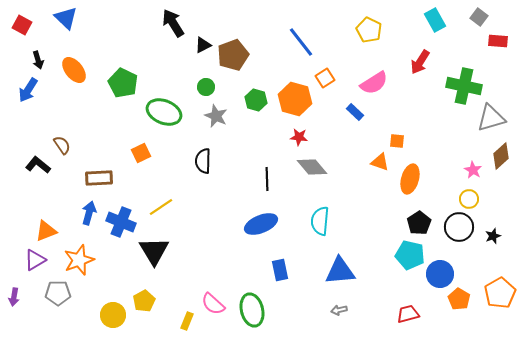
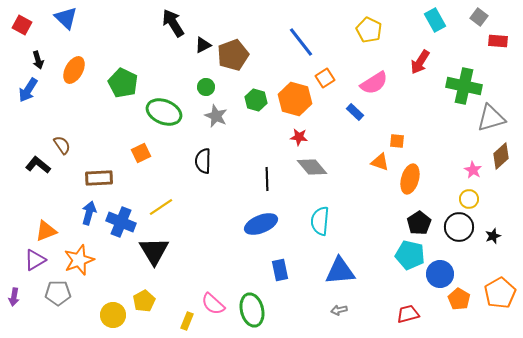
orange ellipse at (74, 70): rotated 68 degrees clockwise
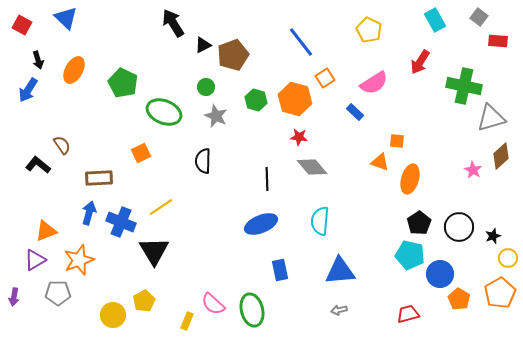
yellow circle at (469, 199): moved 39 px right, 59 px down
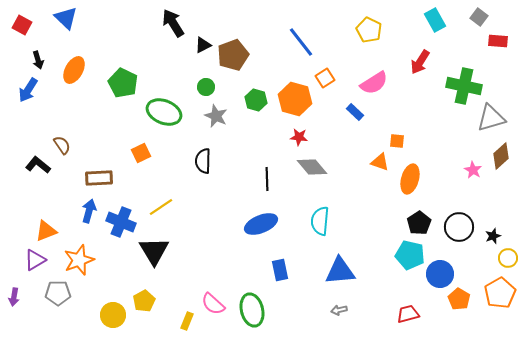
blue arrow at (89, 213): moved 2 px up
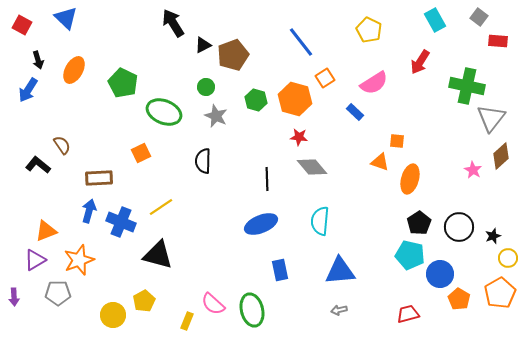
green cross at (464, 86): moved 3 px right
gray triangle at (491, 118): rotated 36 degrees counterclockwise
black triangle at (154, 251): moved 4 px right, 4 px down; rotated 44 degrees counterclockwise
purple arrow at (14, 297): rotated 12 degrees counterclockwise
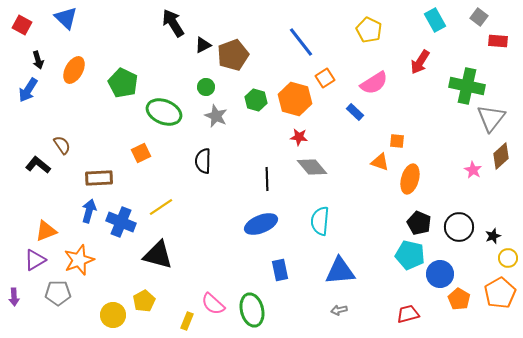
black pentagon at (419, 223): rotated 15 degrees counterclockwise
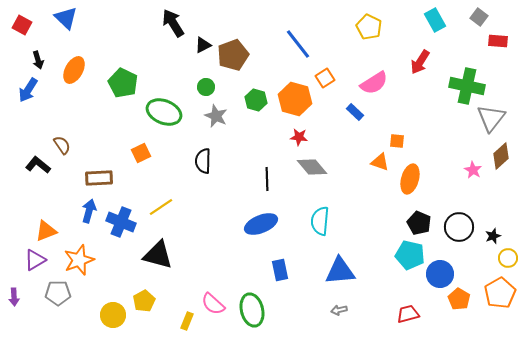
yellow pentagon at (369, 30): moved 3 px up
blue line at (301, 42): moved 3 px left, 2 px down
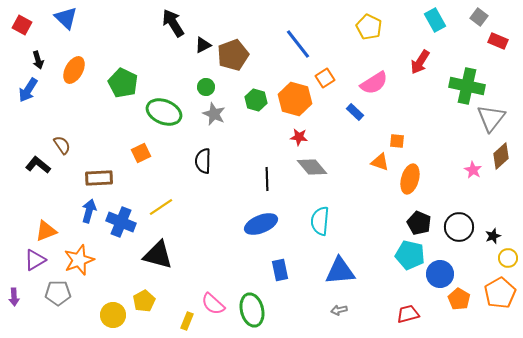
red rectangle at (498, 41): rotated 18 degrees clockwise
gray star at (216, 116): moved 2 px left, 2 px up
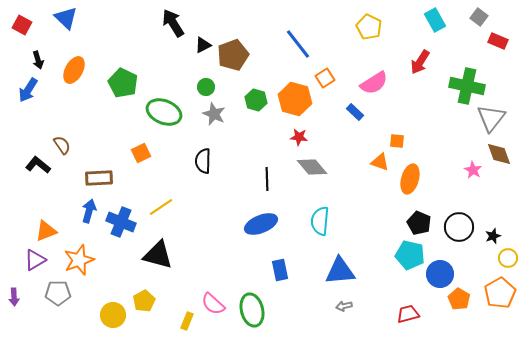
brown diamond at (501, 156): moved 2 px left, 2 px up; rotated 68 degrees counterclockwise
gray arrow at (339, 310): moved 5 px right, 4 px up
